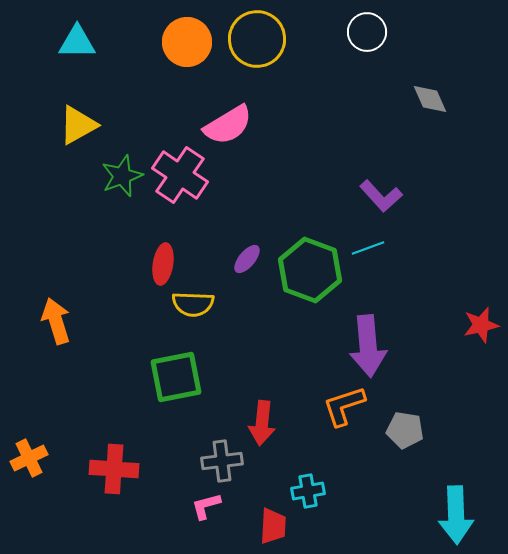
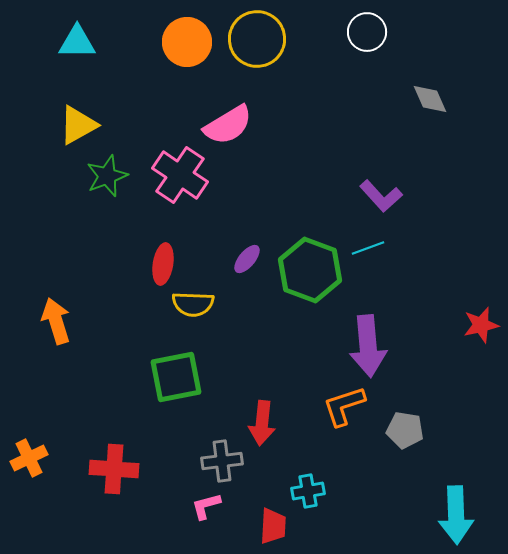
green star: moved 15 px left
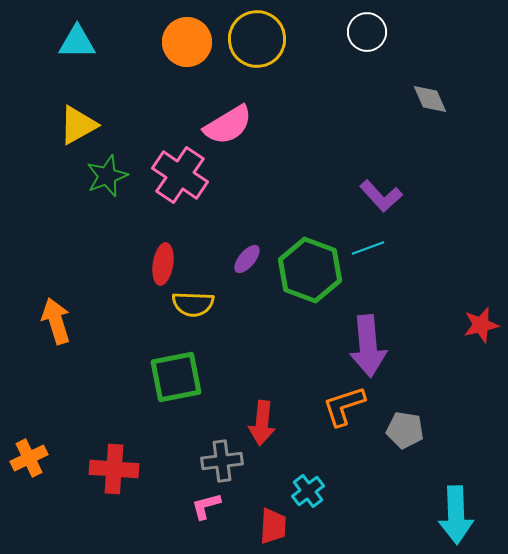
cyan cross: rotated 28 degrees counterclockwise
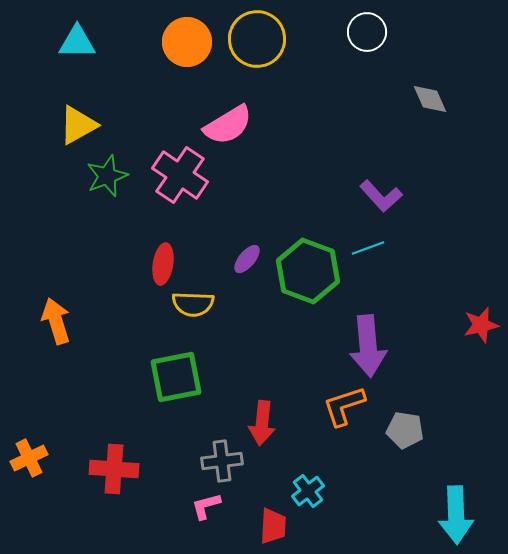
green hexagon: moved 2 px left, 1 px down
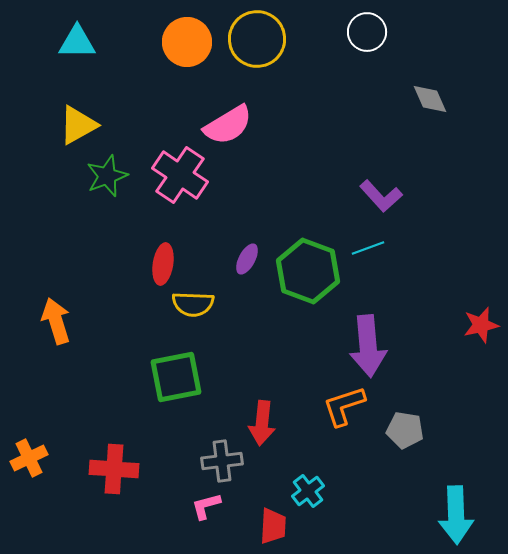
purple ellipse: rotated 12 degrees counterclockwise
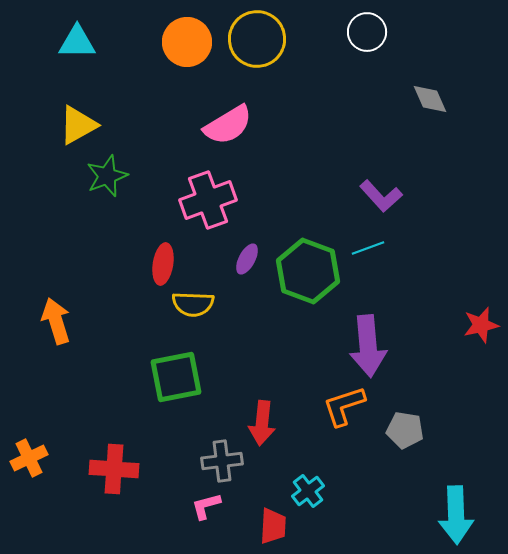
pink cross: moved 28 px right, 25 px down; rotated 36 degrees clockwise
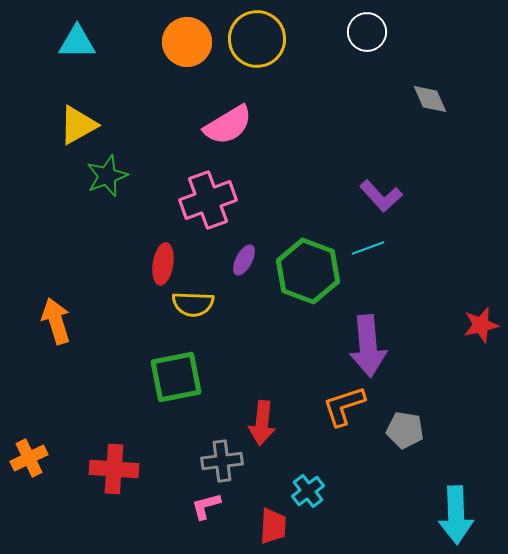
purple ellipse: moved 3 px left, 1 px down
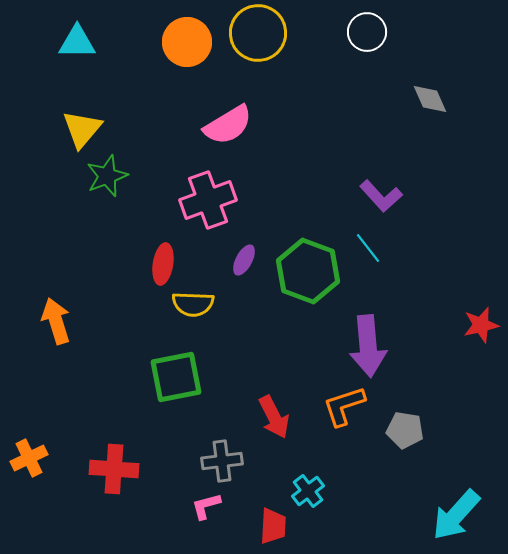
yellow circle: moved 1 px right, 6 px up
yellow triangle: moved 4 px right, 4 px down; rotated 21 degrees counterclockwise
cyan line: rotated 72 degrees clockwise
red arrow: moved 12 px right, 6 px up; rotated 33 degrees counterclockwise
cyan arrow: rotated 44 degrees clockwise
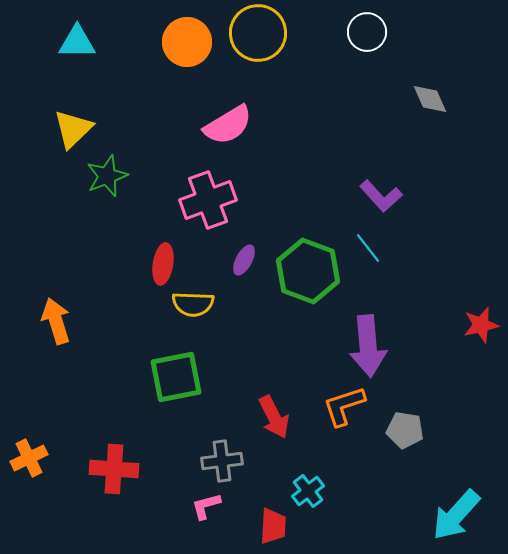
yellow triangle: moved 9 px left; rotated 6 degrees clockwise
